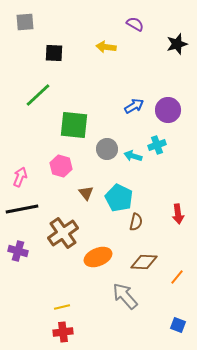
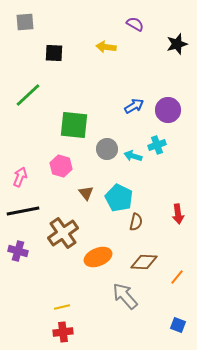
green line: moved 10 px left
black line: moved 1 px right, 2 px down
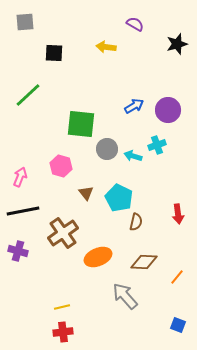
green square: moved 7 px right, 1 px up
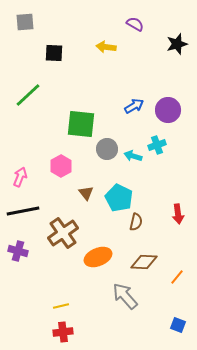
pink hexagon: rotated 15 degrees clockwise
yellow line: moved 1 px left, 1 px up
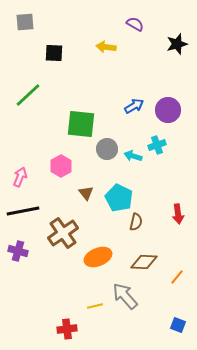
yellow line: moved 34 px right
red cross: moved 4 px right, 3 px up
